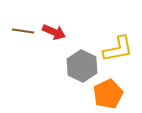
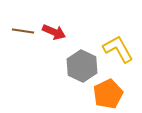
yellow L-shape: rotated 108 degrees counterclockwise
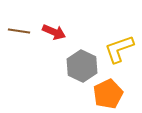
brown line: moved 4 px left
yellow L-shape: moved 1 px right; rotated 80 degrees counterclockwise
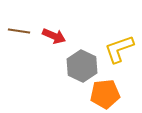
red arrow: moved 4 px down
orange pentagon: moved 3 px left; rotated 20 degrees clockwise
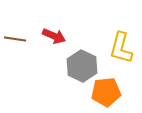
brown line: moved 4 px left, 8 px down
yellow L-shape: moved 2 px right, 1 px up; rotated 56 degrees counterclockwise
orange pentagon: moved 1 px right, 2 px up
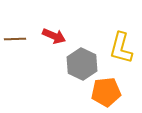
brown line: rotated 10 degrees counterclockwise
gray hexagon: moved 2 px up
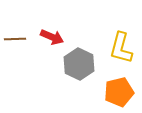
red arrow: moved 2 px left, 1 px down
gray hexagon: moved 3 px left
orange pentagon: moved 13 px right; rotated 8 degrees counterclockwise
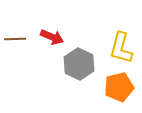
orange pentagon: moved 5 px up
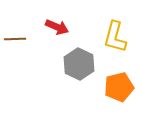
red arrow: moved 5 px right, 10 px up
yellow L-shape: moved 6 px left, 11 px up
